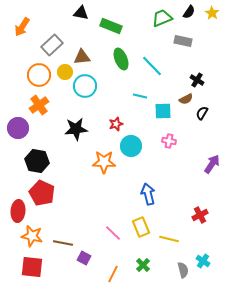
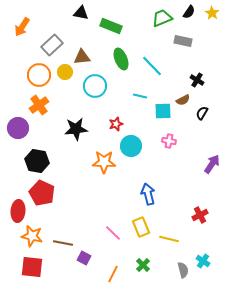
cyan circle at (85, 86): moved 10 px right
brown semicircle at (186, 99): moved 3 px left, 1 px down
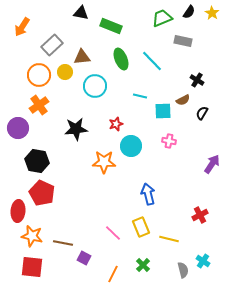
cyan line at (152, 66): moved 5 px up
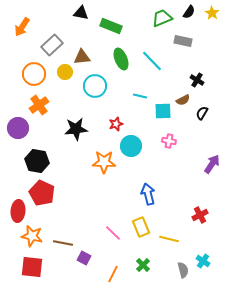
orange circle at (39, 75): moved 5 px left, 1 px up
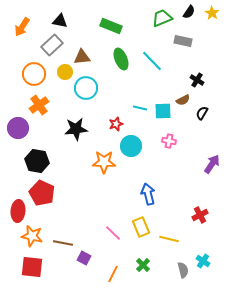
black triangle at (81, 13): moved 21 px left, 8 px down
cyan circle at (95, 86): moved 9 px left, 2 px down
cyan line at (140, 96): moved 12 px down
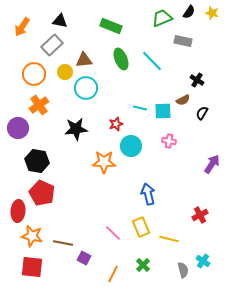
yellow star at (212, 13): rotated 16 degrees counterclockwise
brown triangle at (82, 57): moved 2 px right, 3 px down
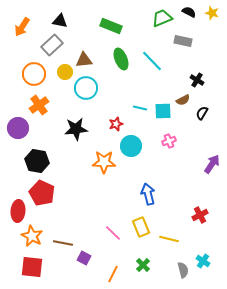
black semicircle at (189, 12): rotated 96 degrees counterclockwise
pink cross at (169, 141): rotated 32 degrees counterclockwise
orange star at (32, 236): rotated 15 degrees clockwise
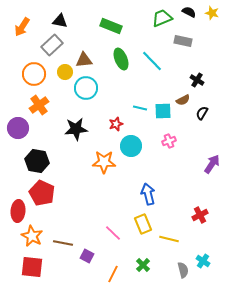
yellow rectangle at (141, 227): moved 2 px right, 3 px up
purple square at (84, 258): moved 3 px right, 2 px up
